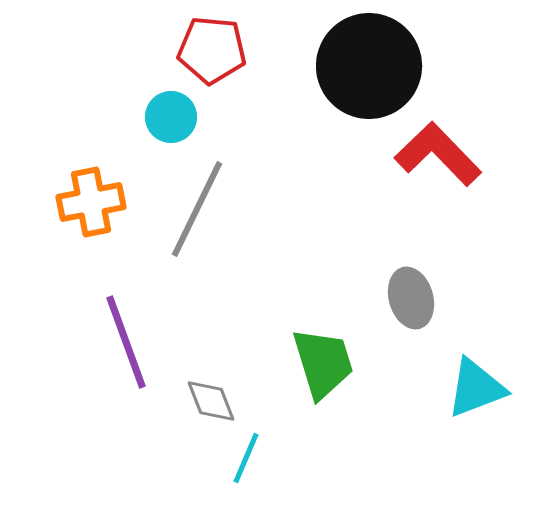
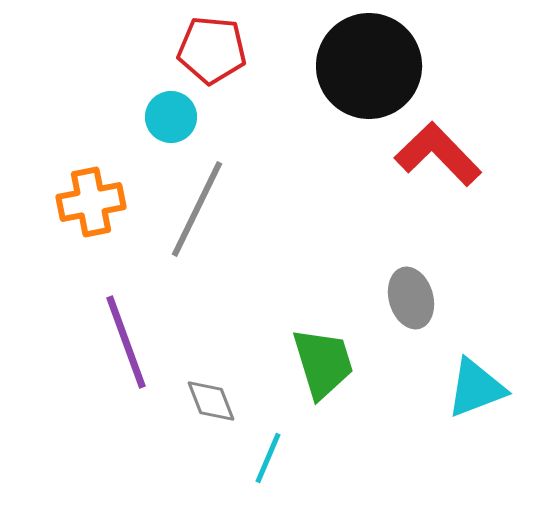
cyan line: moved 22 px right
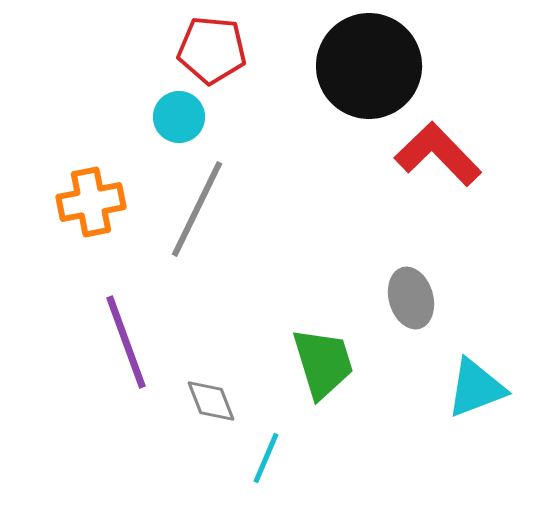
cyan circle: moved 8 px right
cyan line: moved 2 px left
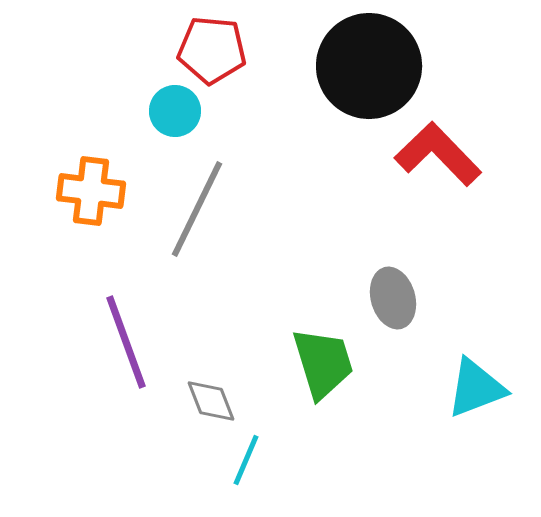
cyan circle: moved 4 px left, 6 px up
orange cross: moved 11 px up; rotated 18 degrees clockwise
gray ellipse: moved 18 px left
cyan line: moved 20 px left, 2 px down
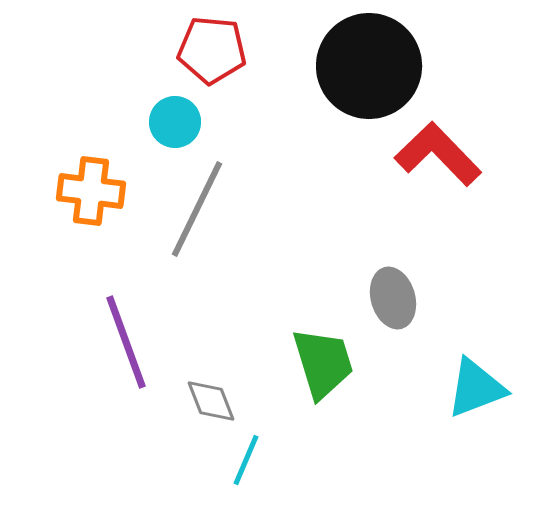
cyan circle: moved 11 px down
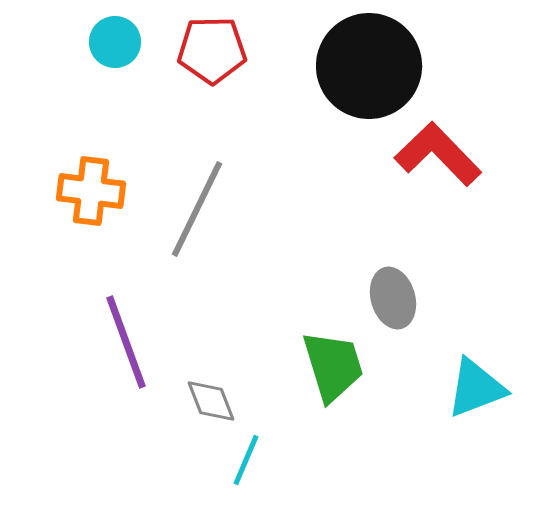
red pentagon: rotated 6 degrees counterclockwise
cyan circle: moved 60 px left, 80 px up
green trapezoid: moved 10 px right, 3 px down
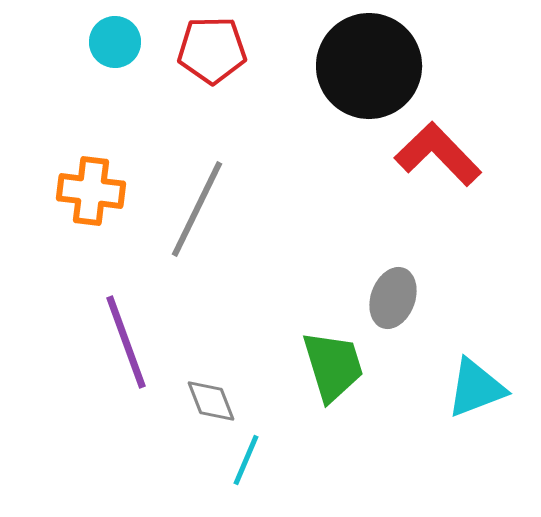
gray ellipse: rotated 36 degrees clockwise
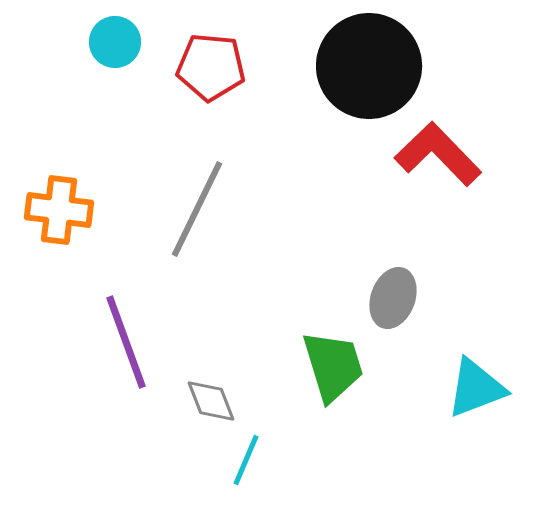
red pentagon: moved 1 px left, 17 px down; rotated 6 degrees clockwise
orange cross: moved 32 px left, 19 px down
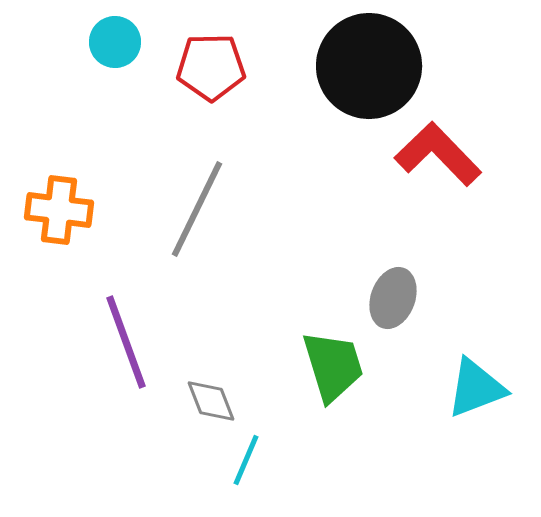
red pentagon: rotated 6 degrees counterclockwise
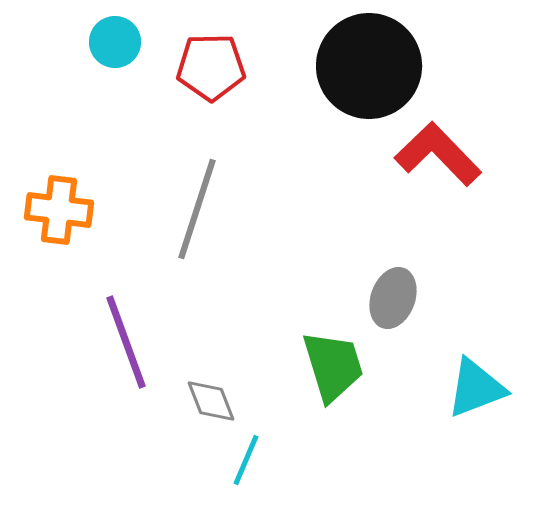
gray line: rotated 8 degrees counterclockwise
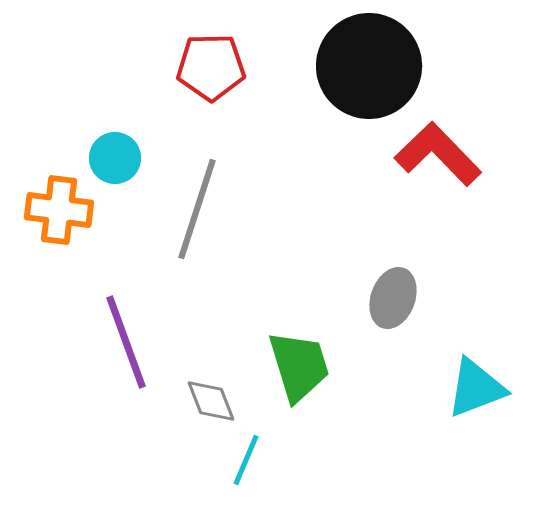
cyan circle: moved 116 px down
green trapezoid: moved 34 px left
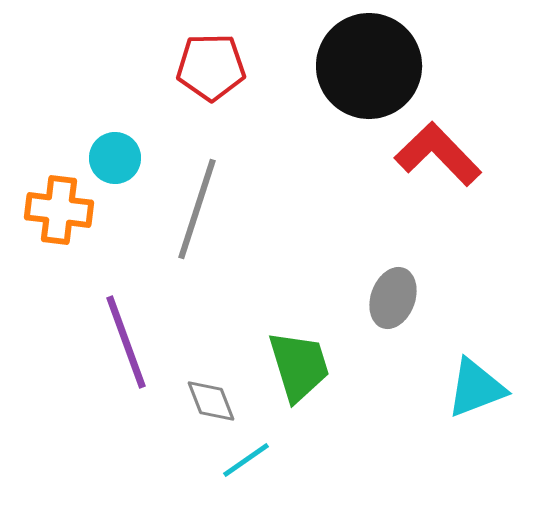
cyan line: rotated 32 degrees clockwise
